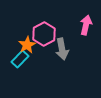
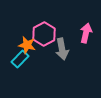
pink arrow: moved 8 px down
orange star: rotated 30 degrees counterclockwise
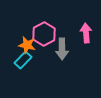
pink arrow: rotated 18 degrees counterclockwise
gray arrow: rotated 10 degrees clockwise
cyan rectangle: moved 3 px right, 1 px down
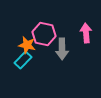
pink hexagon: rotated 20 degrees counterclockwise
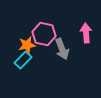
orange star: rotated 24 degrees counterclockwise
gray arrow: rotated 20 degrees counterclockwise
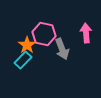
orange star: rotated 24 degrees counterclockwise
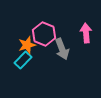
pink hexagon: rotated 10 degrees clockwise
orange star: rotated 18 degrees clockwise
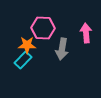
pink hexagon: moved 1 px left, 6 px up; rotated 20 degrees counterclockwise
orange star: rotated 18 degrees clockwise
gray arrow: rotated 30 degrees clockwise
